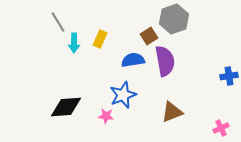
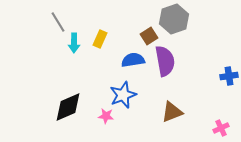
black diamond: moved 2 px right; rotated 20 degrees counterclockwise
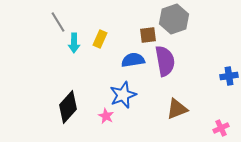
brown square: moved 1 px left, 1 px up; rotated 24 degrees clockwise
black diamond: rotated 24 degrees counterclockwise
brown triangle: moved 5 px right, 3 px up
pink star: rotated 21 degrees clockwise
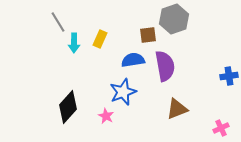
purple semicircle: moved 5 px down
blue star: moved 3 px up
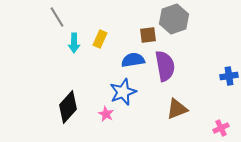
gray line: moved 1 px left, 5 px up
pink star: moved 2 px up
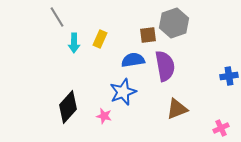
gray hexagon: moved 4 px down
pink star: moved 2 px left, 2 px down; rotated 14 degrees counterclockwise
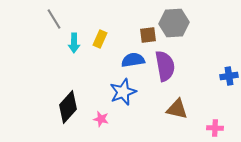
gray line: moved 3 px left, 2 px down
gray hexagon: rotated 16 degrees clockwise
brown triangle: rotated 35 degrees clockwise
pink star: moved 3 px left, 3 px down
pink cross: moved 6 px left; rotated 28 degrees clockwise
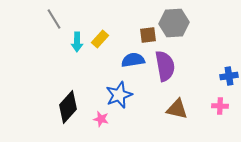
yellow rectangle: rotated 18 degrees clockwise
cyan arrow: moved 3 px right, 1 px up
blue star: moved 4 px left, 3 px down
pink cross: moved 5 px right, 22 px up
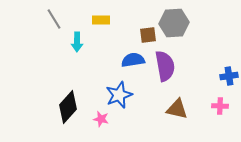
yellow rectangle: moved 1 px right, 19 px up; rotated 48 degrees clockwise
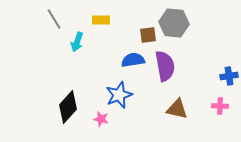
gray hexagon: rotated 8 degrees clockwise
cyan arrow: rotated 18 degrees clockwise
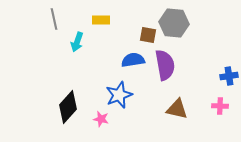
gray line: rotated 20 degrees clockwise
brown square: rotated 18 degrees clockwise
purple semicircle: moved 1 px up
